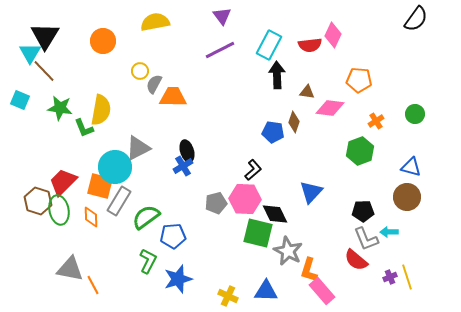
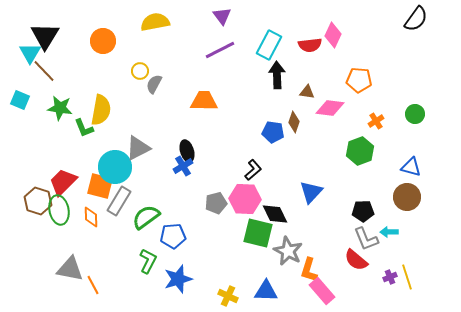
orange trapezoid at (173, 97): moved 31 px right, 4 px down
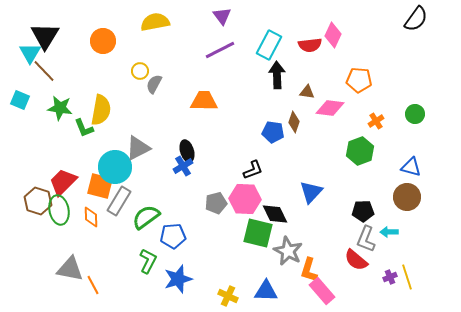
black L-shape at (253, 170): rotated 20 degrees clockwise
gray L-shape at (366, 239): rotated 44 degrees clockwise
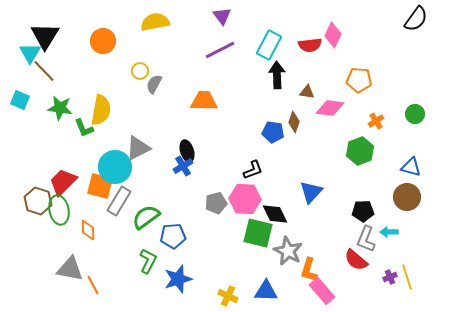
orange diamond at (91, 217): moved 3 px left, 13 px down
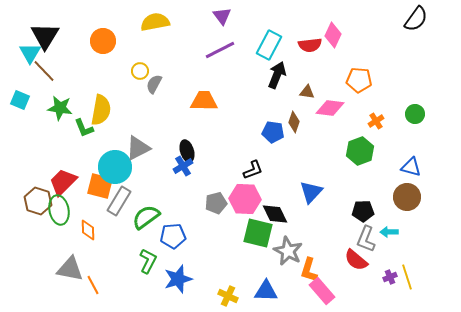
black arrow at (277, 75): rotated 24 degrees clockwise
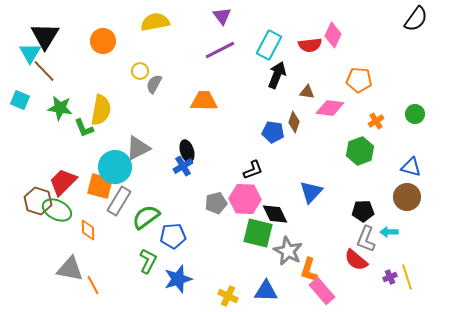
green ellipse at (59, 210): moved 2 px left; rotated 52 degrees counterclockwise
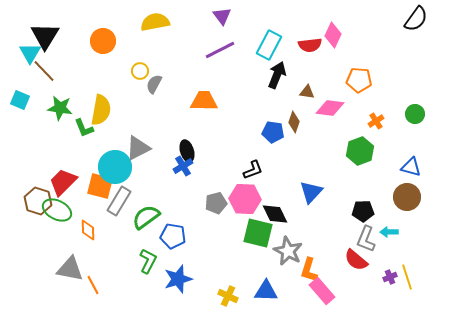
blue pentagon at (173, 236): rotated 15 degrees clockwise
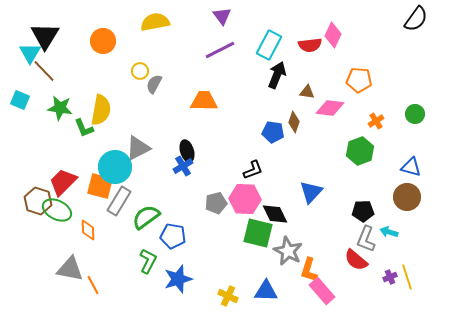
cyan arrow at (389, 232): rotated 18 degrees clockwise
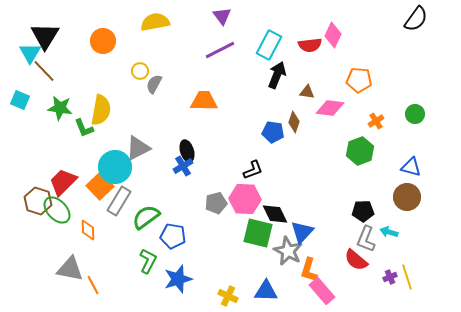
orange square at (100, 186): rotated 32 degrees clockwise
blue triangle at (311, 192): moved 9 px left, 40 px down
green ellipse at (57, 210): rotated 20 degrees clockwise
